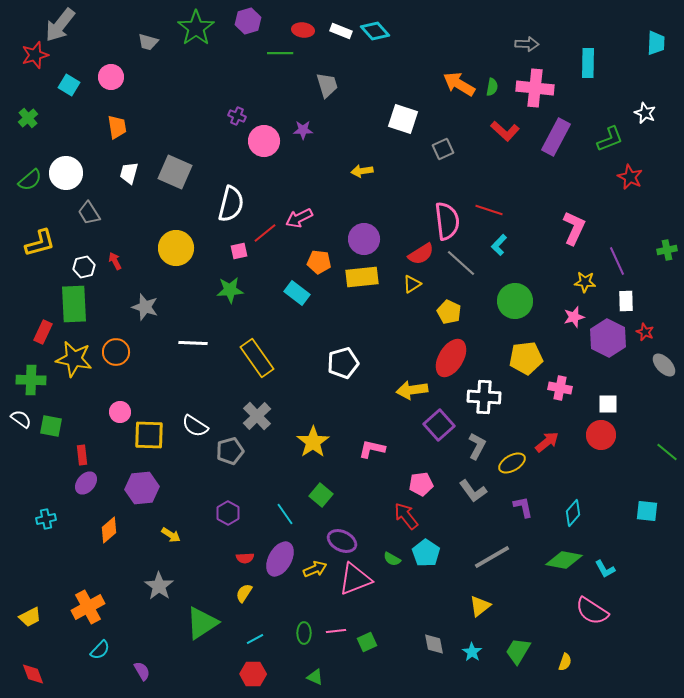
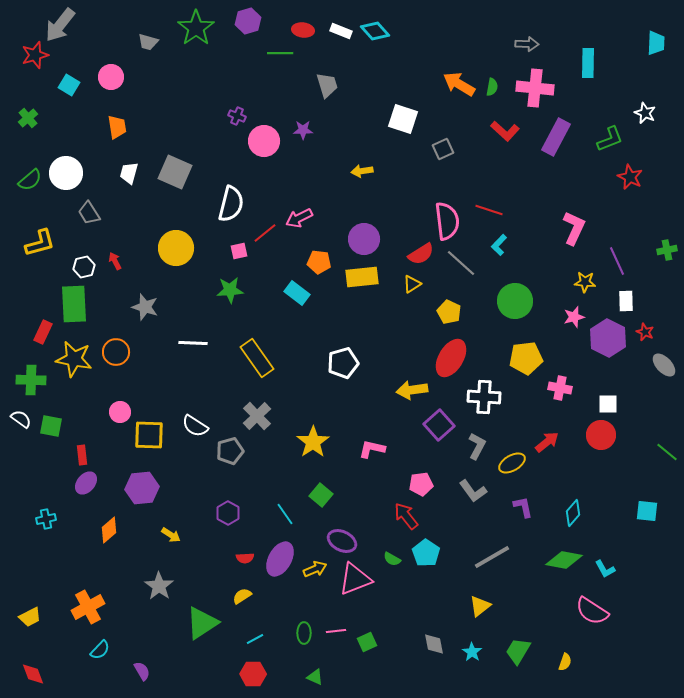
yellow semicircle at (244, 593): moved 2 px left, 3 px down; rotated 24 degrees clockwise
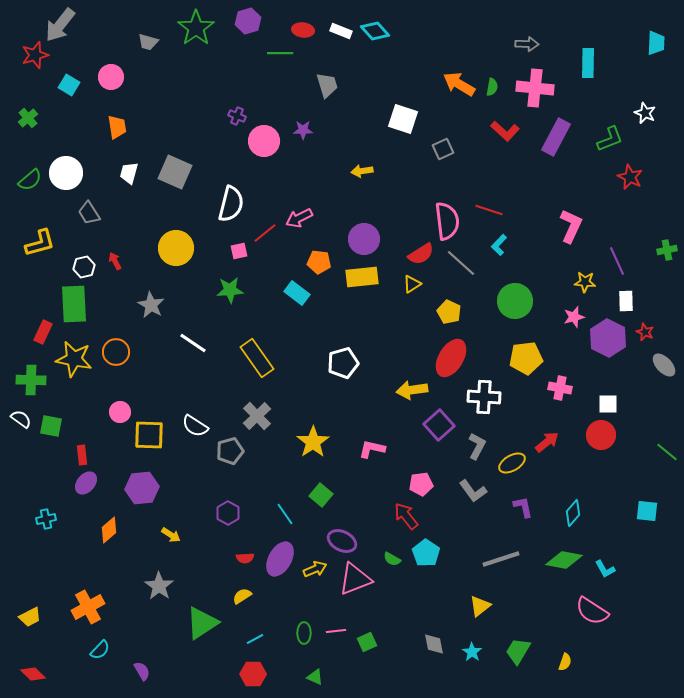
pink L-shape at (574, 228): moved 3 px left, 2 px up
gray star at (145, 307): moved 6 px right, 2 px up; rotated 12 degrees clockwise
white line at (193, 343): rotated 32 degrees clockwise
gray line at (492, 557): moved 9 px right, 2 px down; rotated 12 degrees clockwise
red diamond at (33, 674): rotated 25 degrees counterclockwise
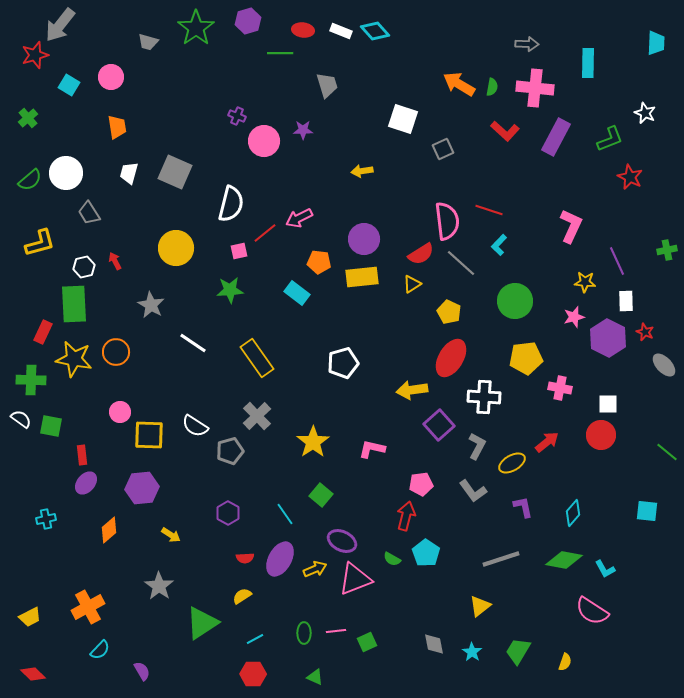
red arrow at (406, 516): rotated 52 degrees clockwise
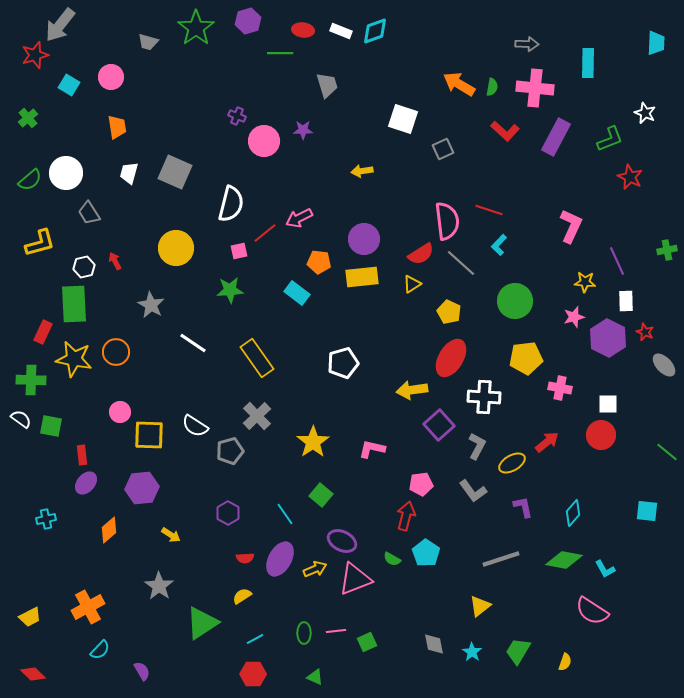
cyan diamond at (375, 31): rotated 68 degrees counterclockwise
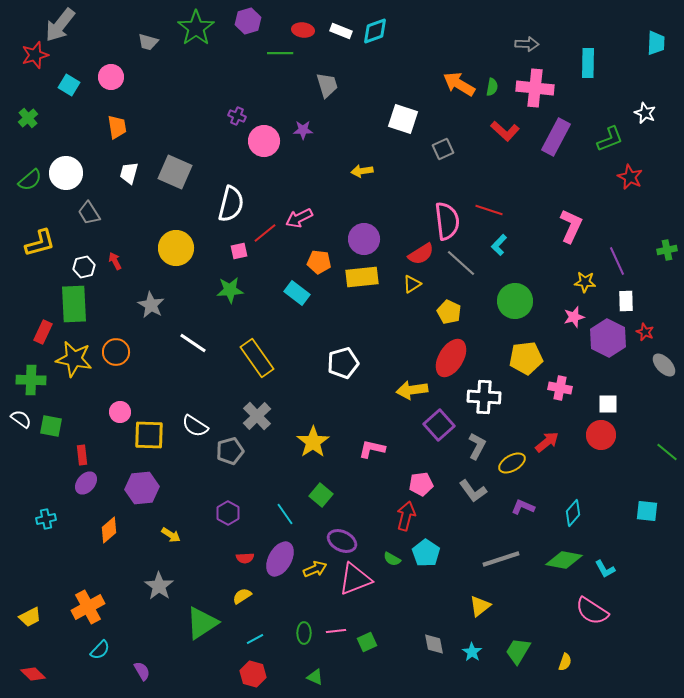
purple L-shape at (523, 507): rotated 55 degrees counterclockwise
red hexagon at (253, 674): rotated 15 degrees clockwise
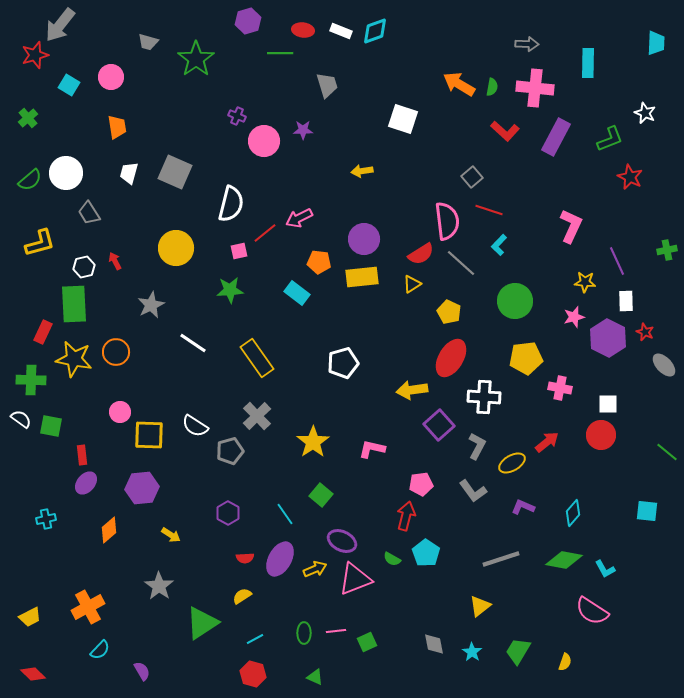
green star at (196, 28): moved 31 px down
gray square at (443, 149): moved 29 px right, 28 px down; rotated 15 degrees counterclockwise
gray star at (151, 305): rotated 16 degrees clockwise
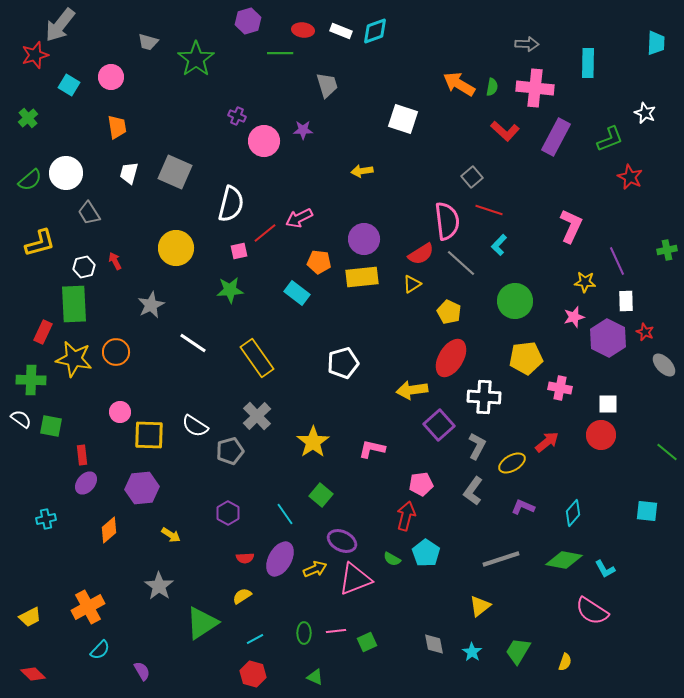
gray L-shape at (473, 491): rotated 72 degrees clockwise
